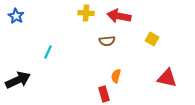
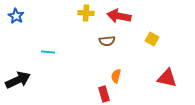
cyan line: rotated 72 degrees clockwise
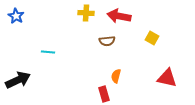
yellow square: moved 1 px up
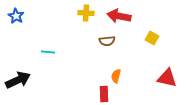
red rectangle: rotated 14 degrees clockwise
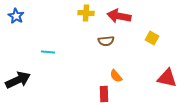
brown semicircle: moved 1 px left
orange semicircle: rotated 56 degrees counterclockwise
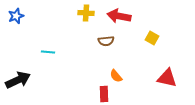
blue star: rotated 21 degrees clockwise
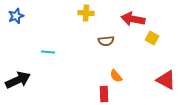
red arrow: moved 14 px right, 3 px down
red triangle: moved 1 px left, 2 px down; rotated 15 degrees clockwise
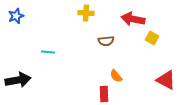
black arrow: rotated 15 degrees clockwise
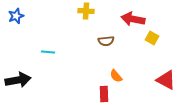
yellow cross: moved 2 px up
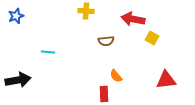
red triangle: rotated 35 degrees counterclockwise
